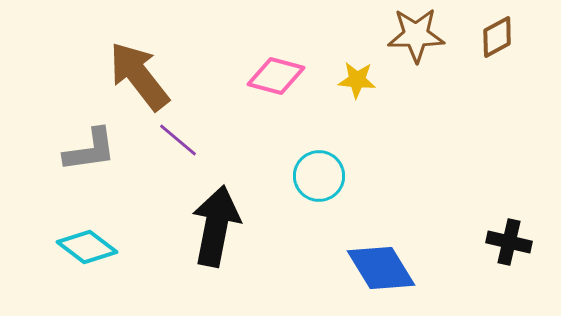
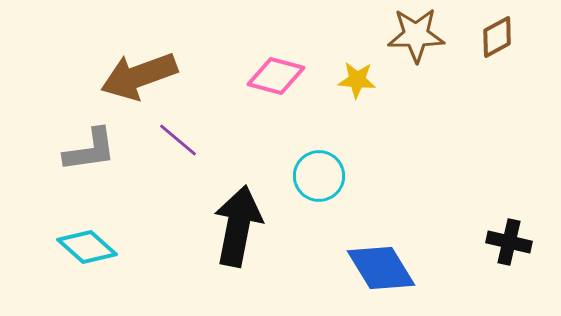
brown arrow: rotated 72 degrees counterclockwise
black arrow: moved 22 px right
cyan diamond: rotated 4 degrees clockwise
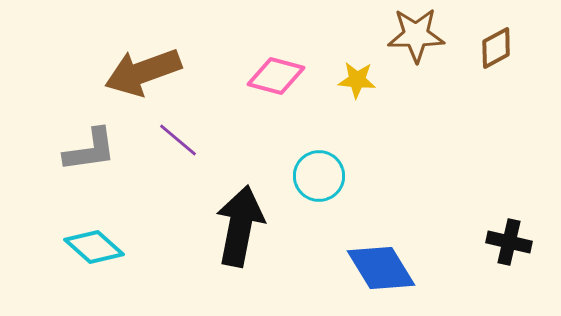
brown diamond: moved 1 px left, 11 px down
brown arrow: moved 4 px right, 4 px up
black arrow: moved 2 px right
cyan diamond: moved 7 px right
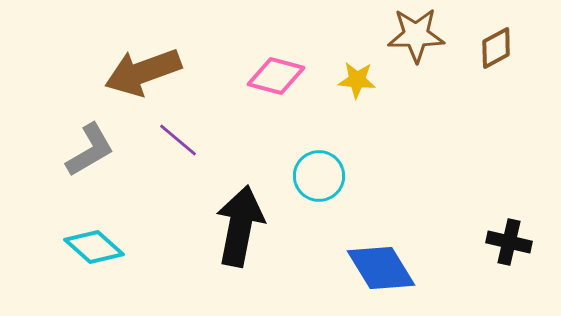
gray L-shape: rotated 22 degrees counterclockwise
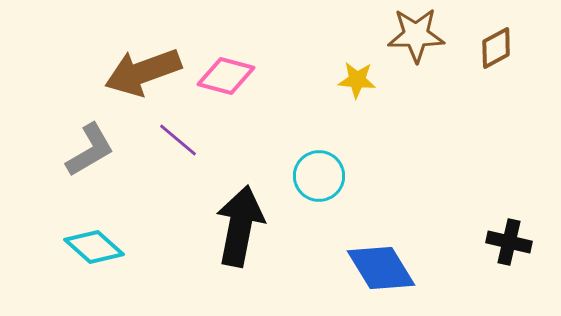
pink diamond: moved 50 px left
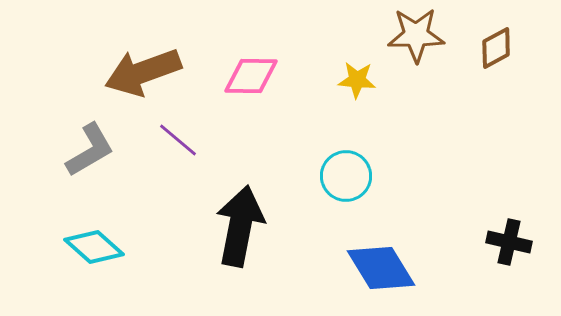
pink diamond: moved 25 px right; rotated 14 degrees counterclockwise
cyan circle: moved 27 px right
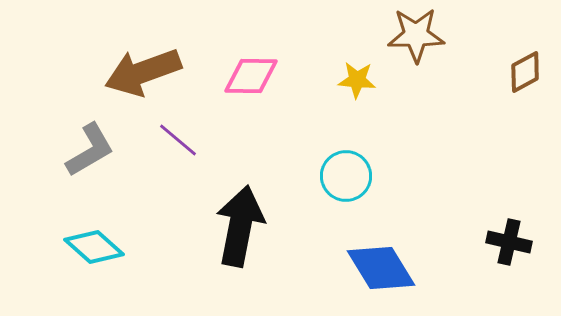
brown diamond: moved 29 px right, 24 px down
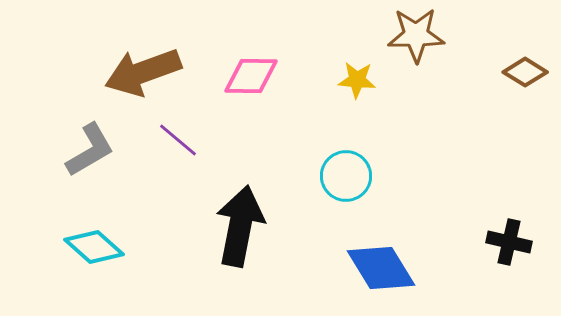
brown diamond: rotated 60 degrees clockwise
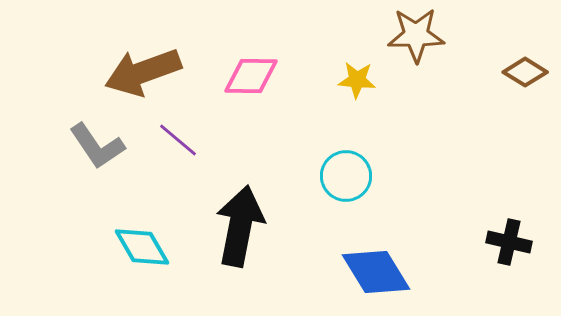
gray L-shape: moved 7 px right, 4 px up; rotated 86 degrees clockwise
cyan diamond: moved 48 px right; rotated 18 degrees clockwise
blue diamond: moved 5 px left, 4 px down
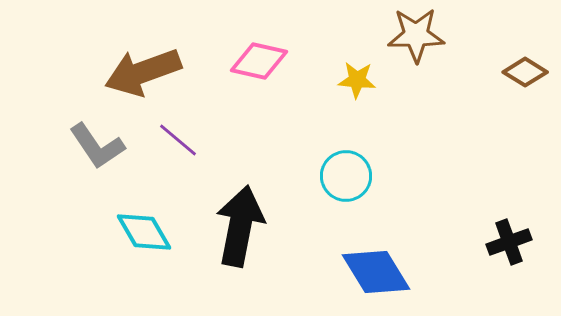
pink diamond: moved 8 px right, 15 px up; rotated 12 degrees clockwise
black cross: rotated 33 degrees counterclockwise
cyan diamond: moved 2 px right, 15 px up
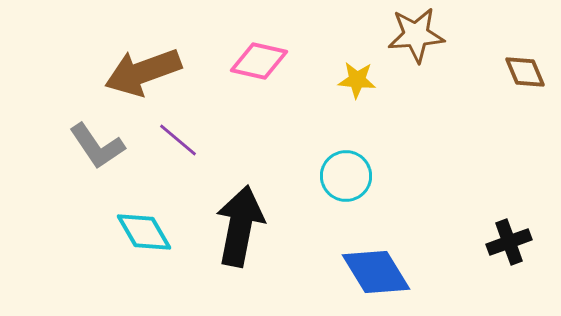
brown star: rotated 4 degrees counterclockwise
brown diamond: rotated 36 degrees clockwise
